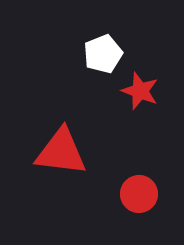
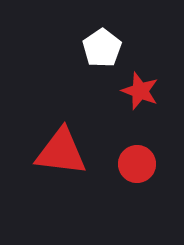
white pentagon: moved 1 px left, 6 px up; rotated 12 degrees counterclockwise
red circle: moved 2 px left, 30 px up
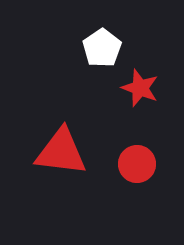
red star: moved 3 px up
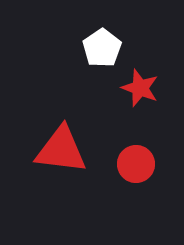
red triangle: moved 2 px up
red circle: moved 1 px left
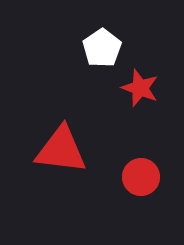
red circle: moved 5 px right, 13 px down
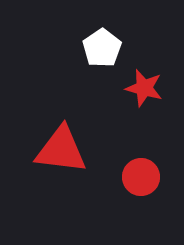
red star: moved 4 px right; rotated 6 degrees counterclockwise
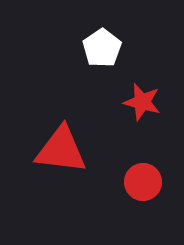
red star: moved 2 px left, 14 px down
red circle: moved 2 px right, 5 px down
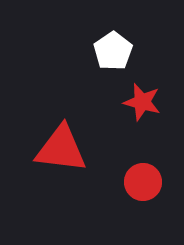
white pentagon: moved 11 px right, 3 px down
red triangle: moved 1 px up
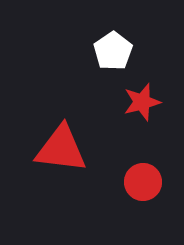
red star: rotated 30 degrees counterclockwise
